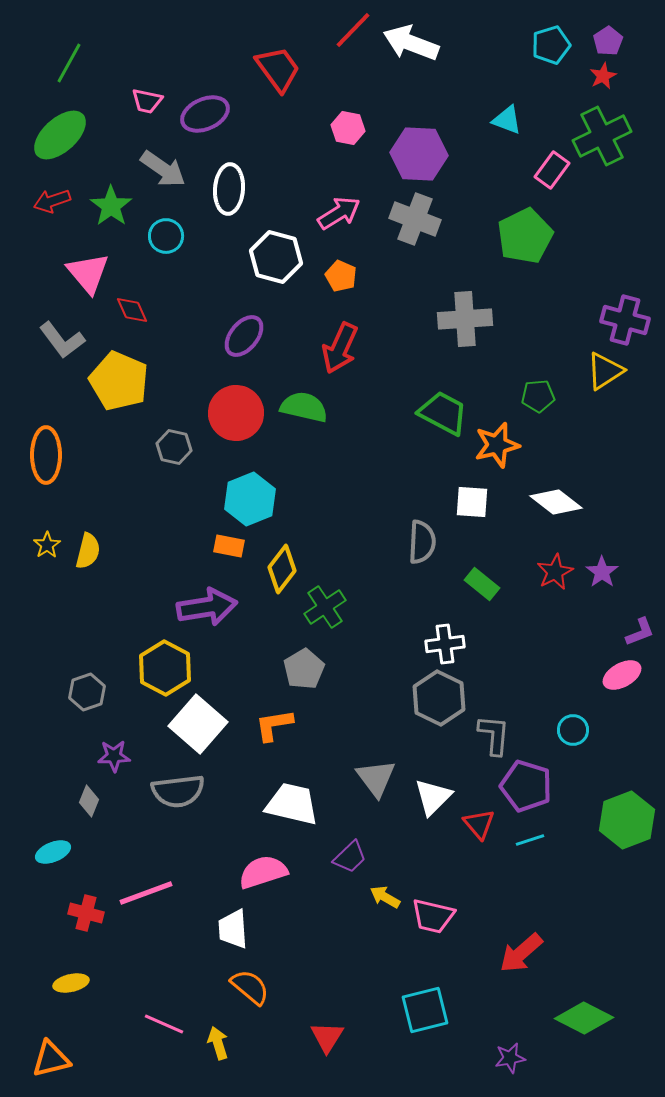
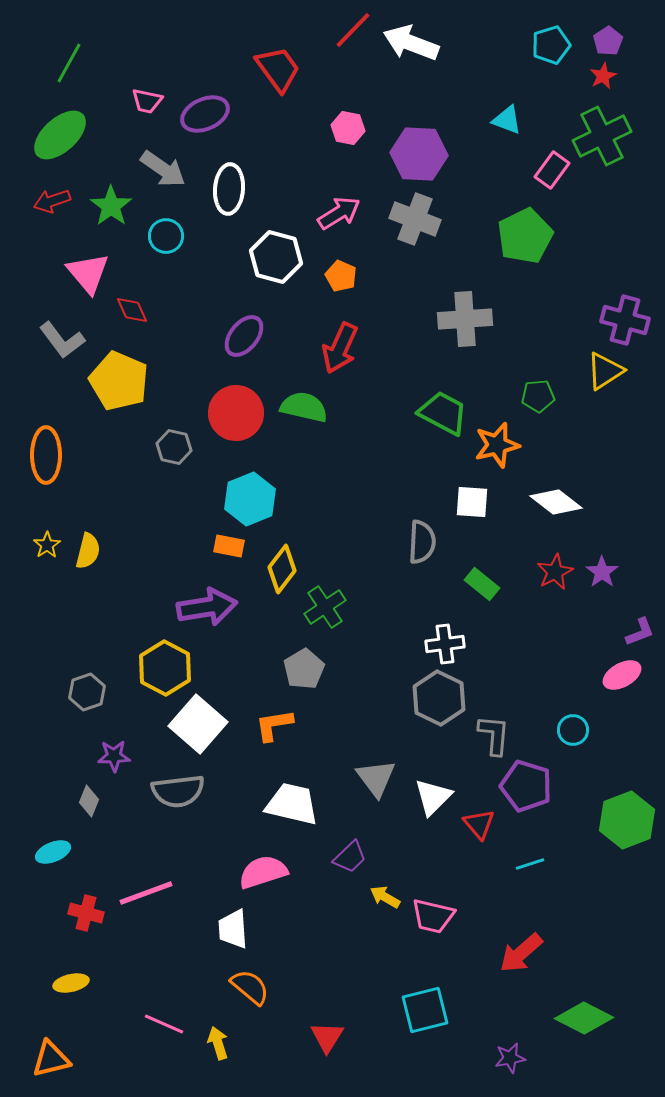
cyan line at (530, 840): moved 24 px down
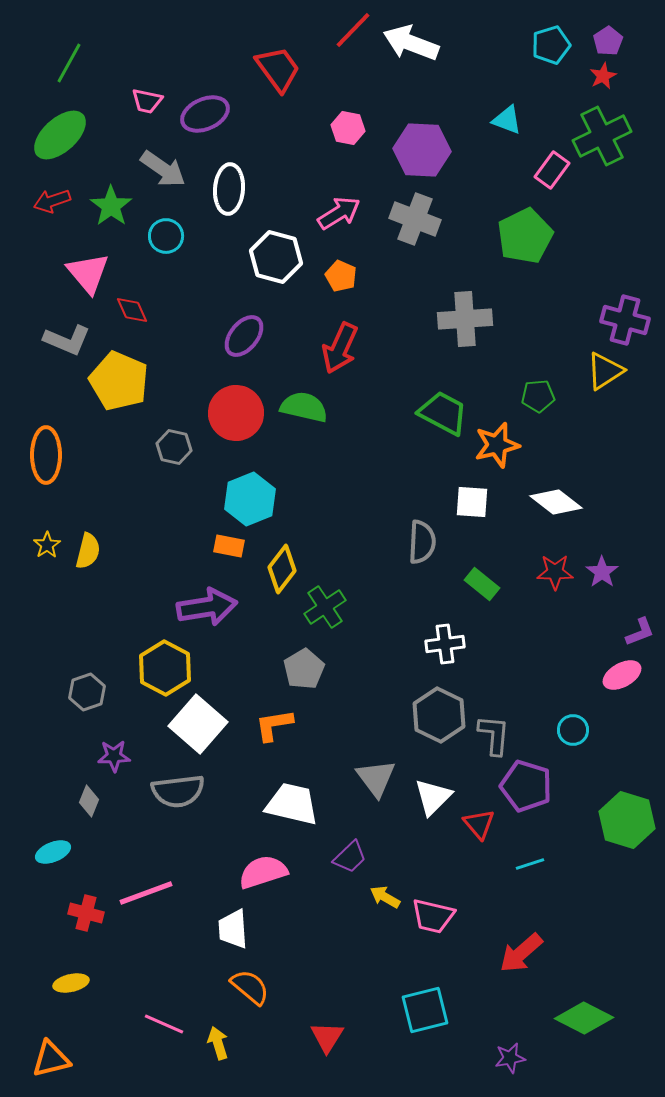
purple hexagon at (419, 154): moved 3 px right, 4 px up
gray L-shape at (62, 340): moved 5 px right; rotated 30 degrees counterclockwise
red star at (555, 572): rotated 27 degrees clockwise
gray hexagon at (439, 698): moved 17 px down
green hexagon at (627, 820): rotated 22 degrees counterclockwise
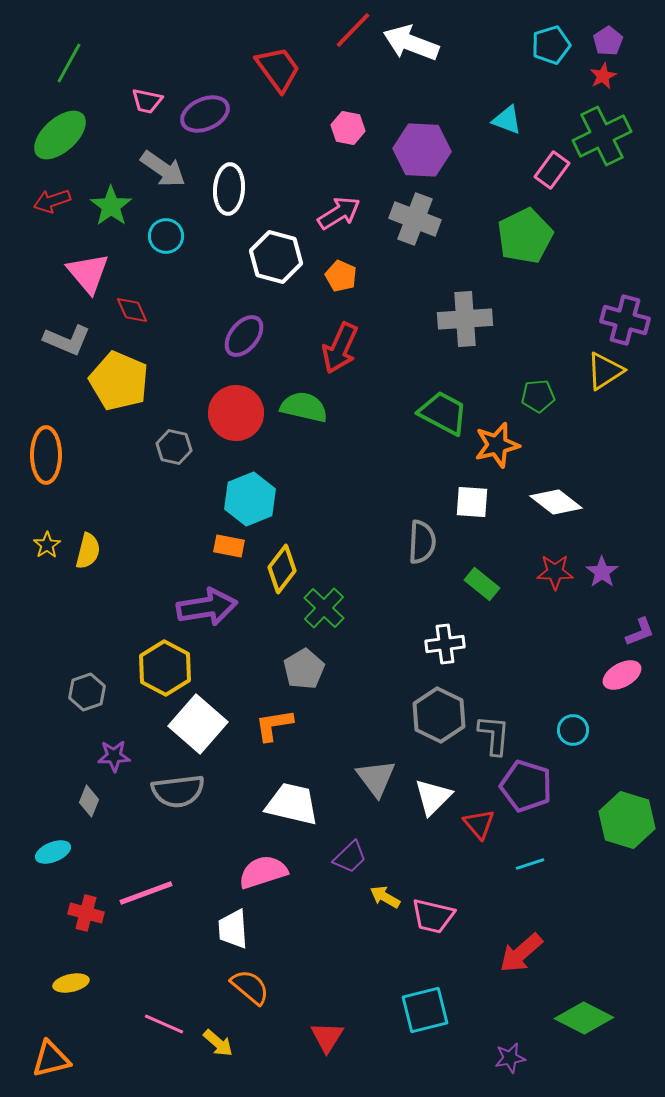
green cross at (325, 607): moved 1 px left, 1 px down; rotated 12 degrees counterclockwise
yellow arrow at (218, 1043): rotated 148 degrees clockwise
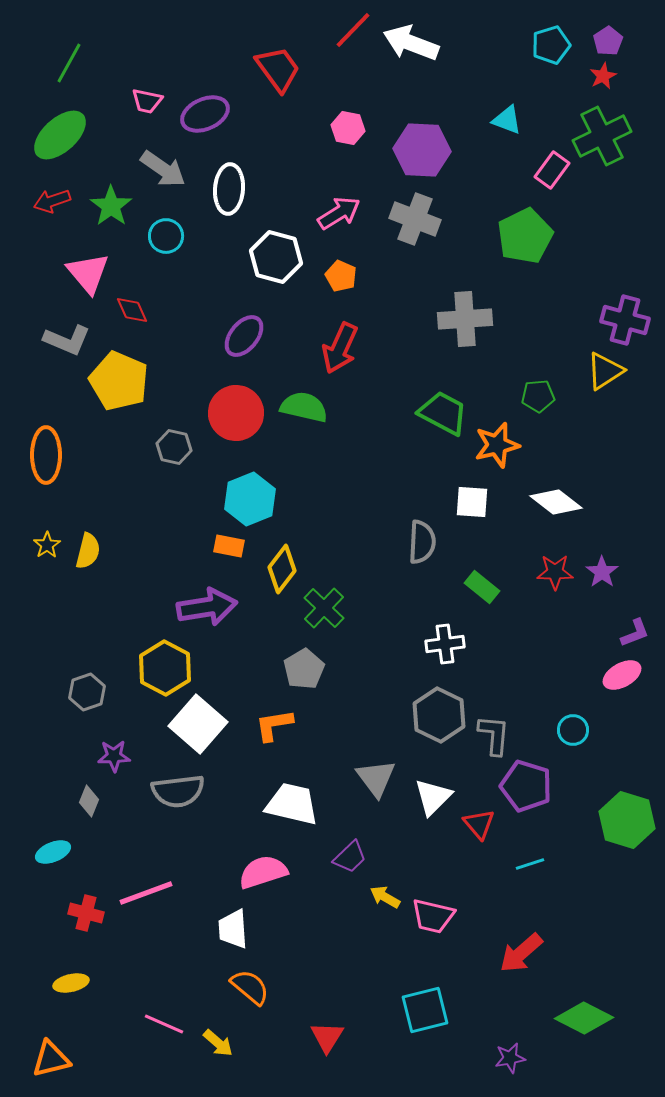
green rectangle at (482, 584): moved 3 px down
purple L-shape at (640, 632): moved 5 px left, 1 px down
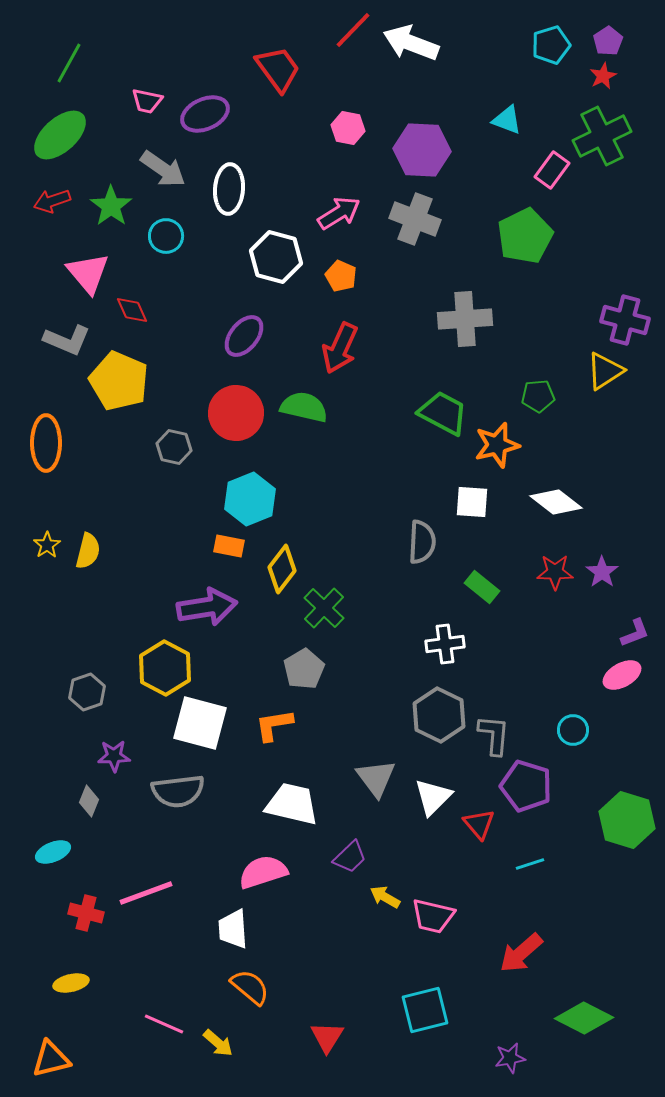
orange ellipse at (46, 455): moved 12 px up
white square at (198, 724): moved 2 px right, 1 px up; rotated 26 degrees counterclockwise
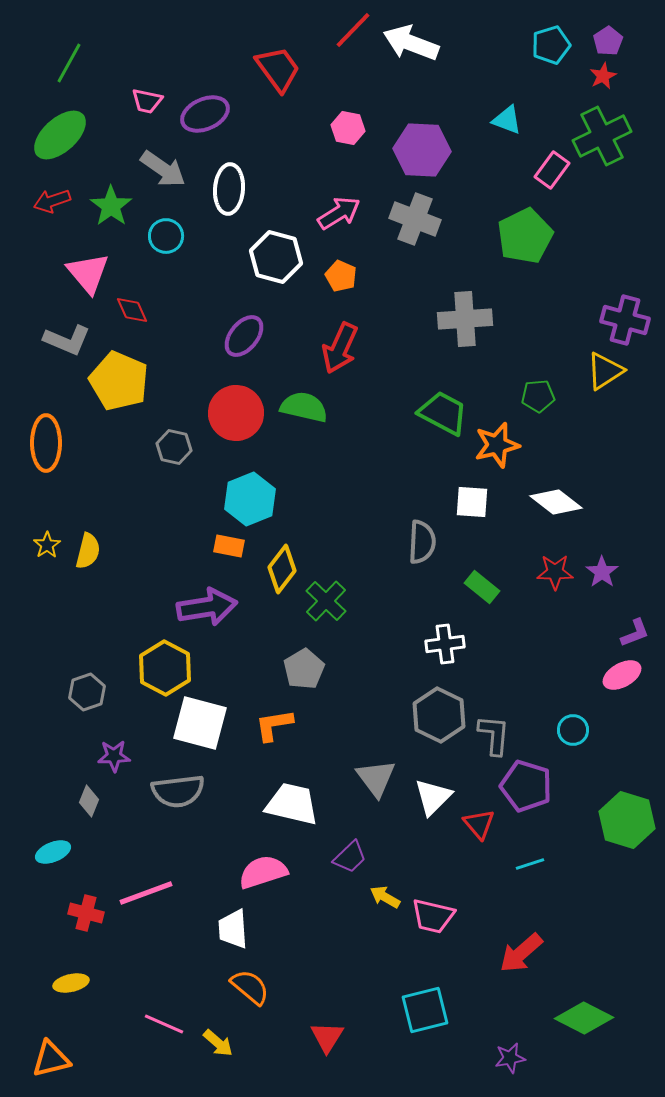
green cross at (324, 608): moved 2 px right, 7 px up
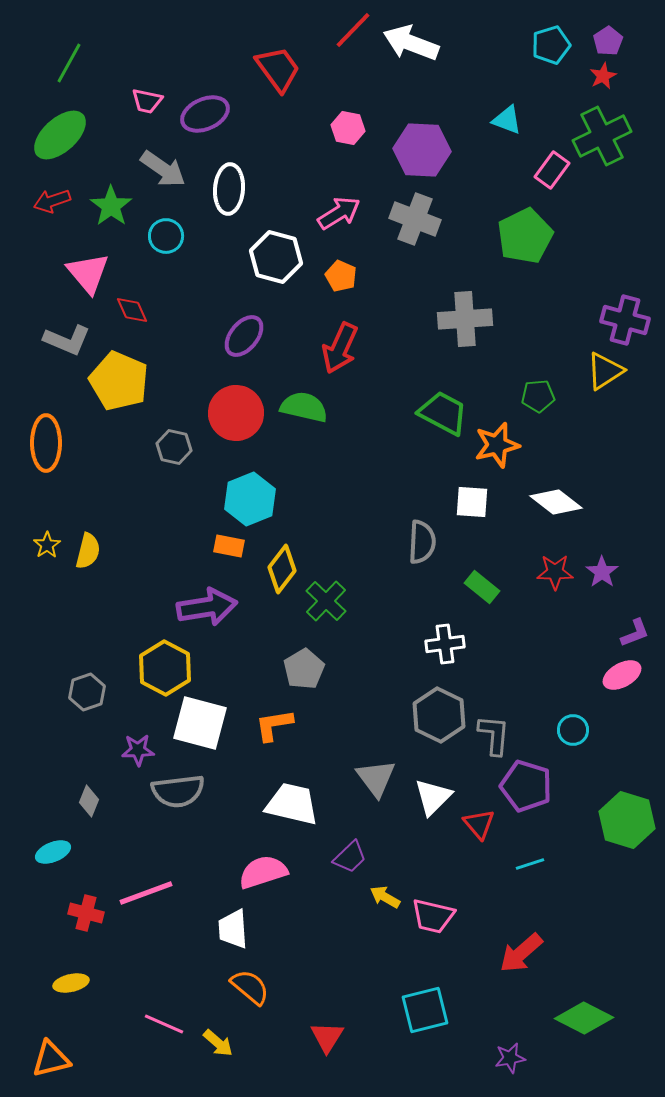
purple star at (114, 756): moved 24 px right, 6 px up
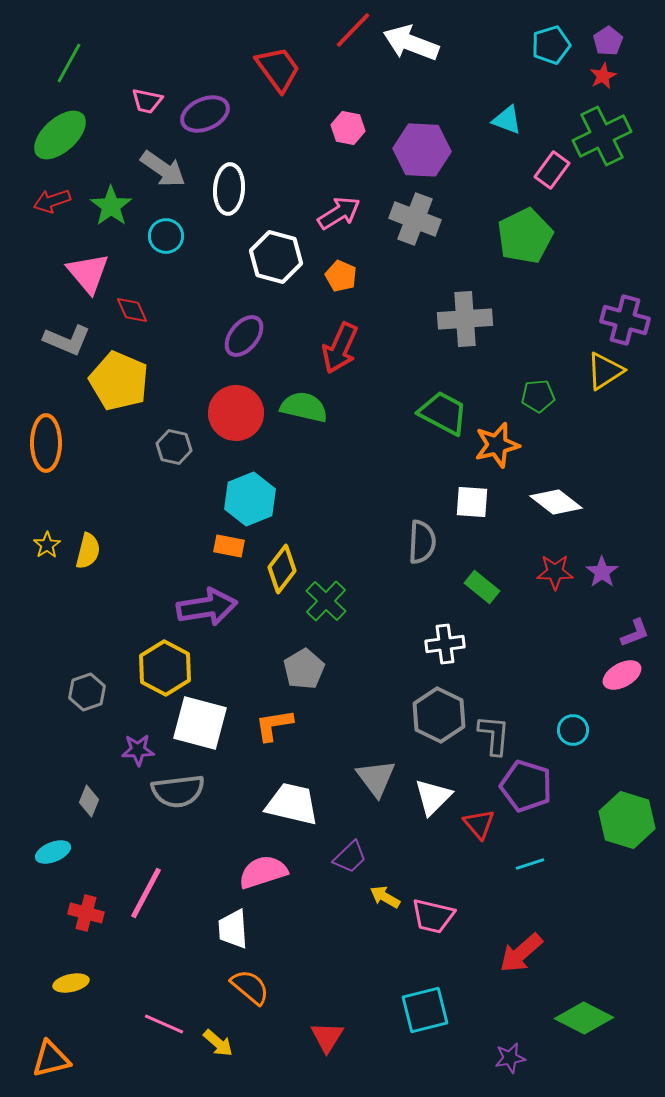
pink line at (146, 893): rotated 42 degrees counterclockwise
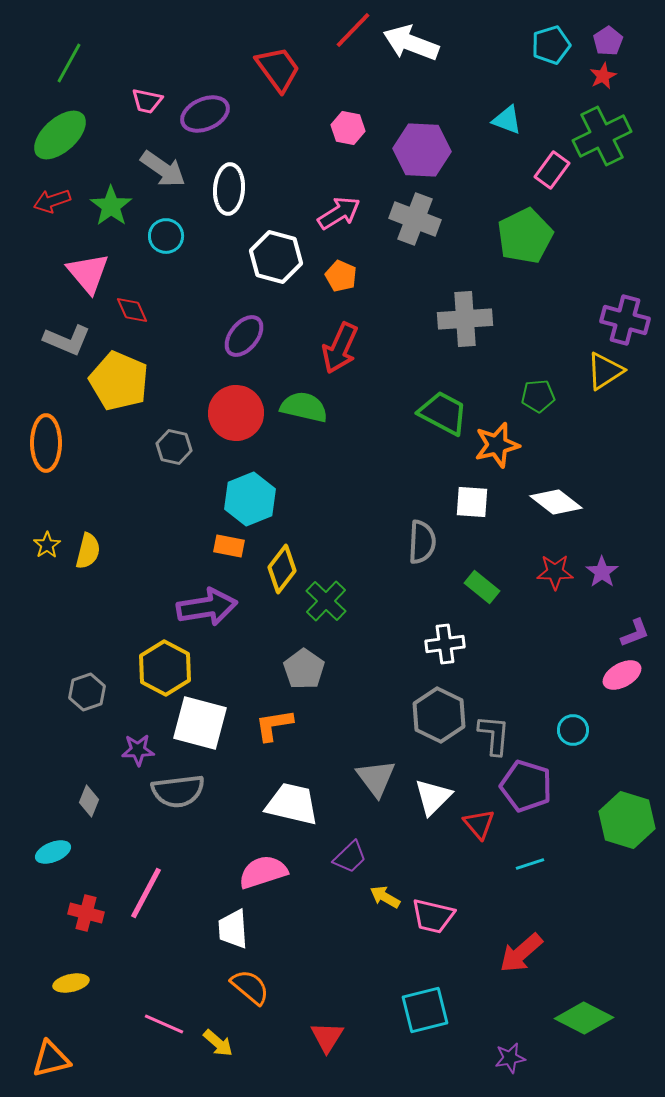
gray pentagon at (304, 669): rotated 6 degrees counterclockwise
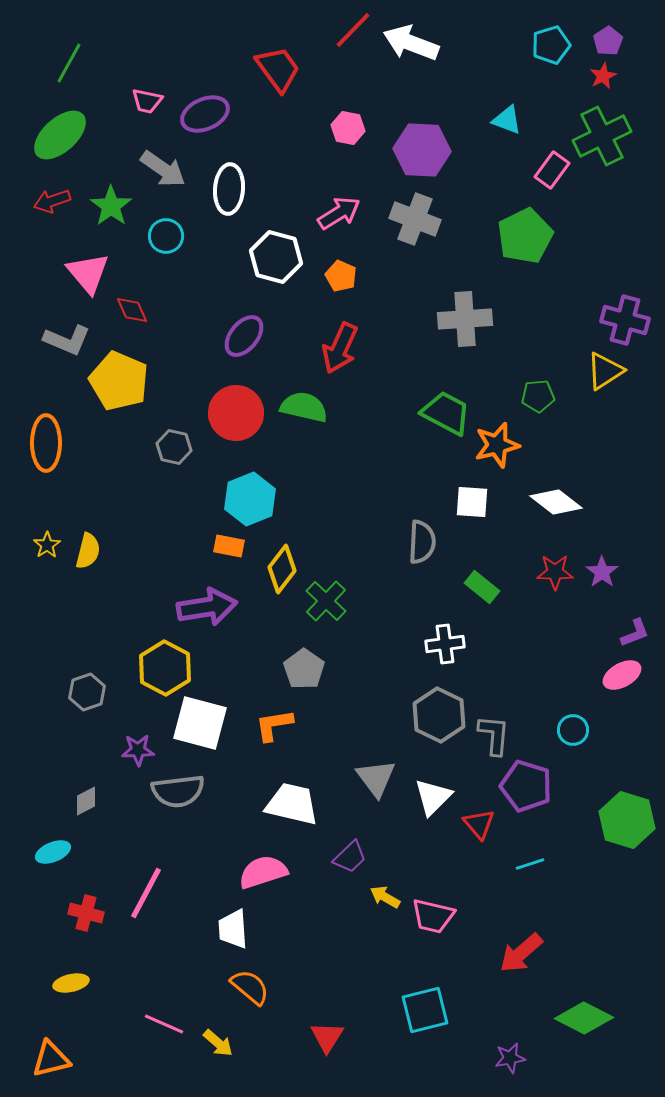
green trapezoid at (443, 413): moved 3 px right
gray diamond at (89, 801): moved 3 px left; rotated 40 degrees clockwise
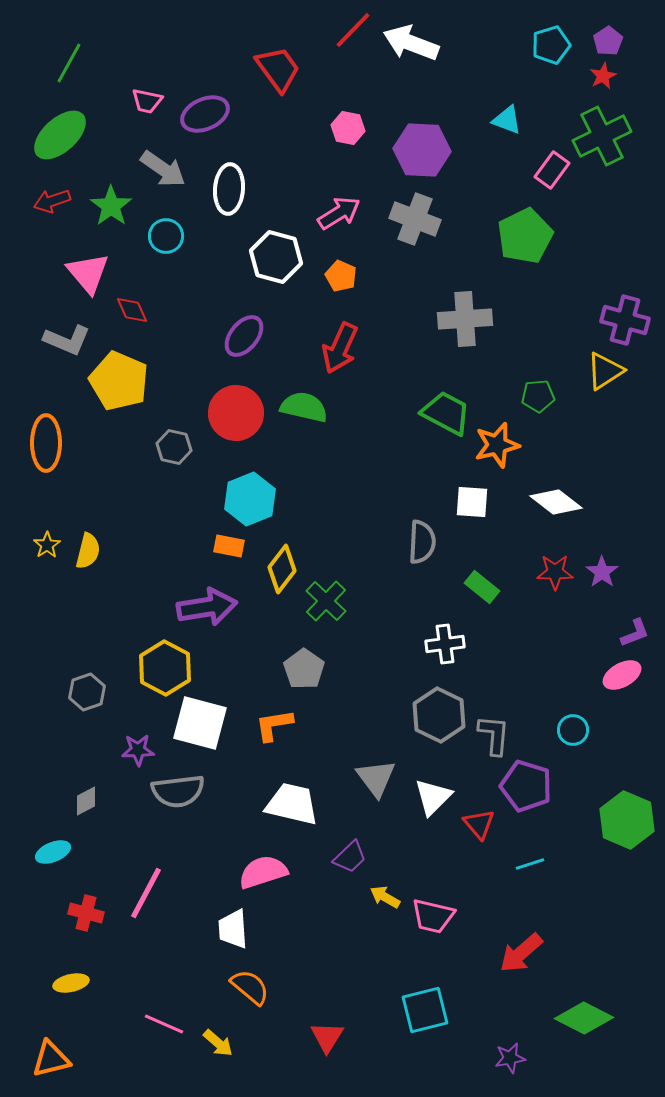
green hexagon at (627, 820): rotated 6 degrees clockwise
